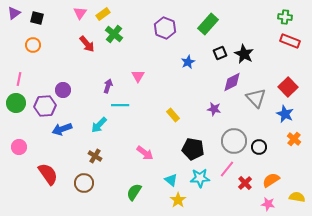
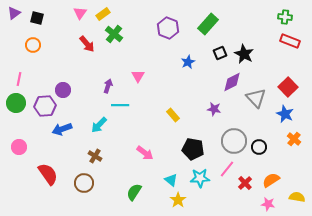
purple hexagon at (165, 28): moved 3 px right
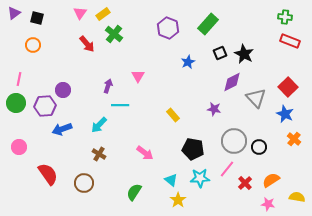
brown cross at (95, 156): moved 4 px right, 2 px up
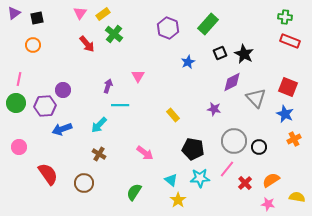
black square at (37, 18): rotated 24 degrees counterclockwise
red square at (288, 87): rotated 24 degrees counterclockwise
orange cross at (294, 139): rotated 24 degrees clockwise
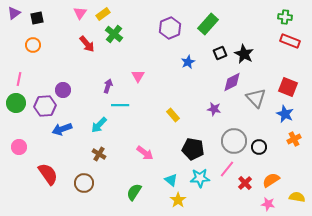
purple hexagon at (168, 28): moved 2 px right; rotated 15 degrees clockwise
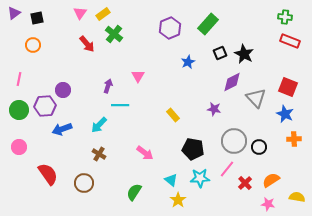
green circle at (16, 103): moved 3 px right, 7 px down
orange cross at (294, 139): rotated 24 degrees clockwise
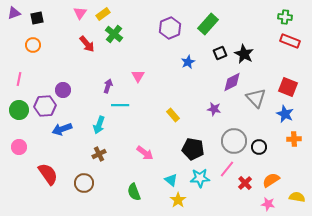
purple triangle at (14, 13): rotated 16 degrees clockwise
cyan arrow at (99, 125): rotated 24 degrees counterclockwise
brown cross at (99, 154): rotated 32 degrees clockwise
green semicircle at (134, 192): rotated 54 degrees counterclockwise
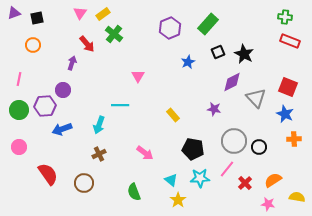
black square at (220, 53): moved 2 px left, 1 px up
purple arrow at (108, 86): moved 36 px left, 23 px up
orange semicircle at (271, 180): moved 2 px right
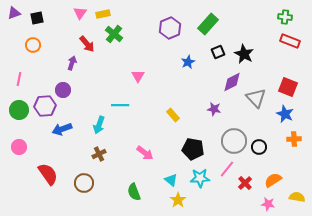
yellow rectangle at (103, 14): rotated 24 degrees clockwise
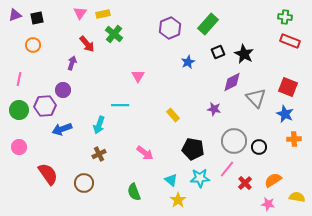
purple triangle at (14, 13): moved 1 px right, 2 px down
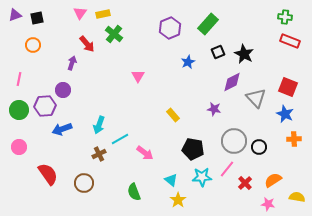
cyan line at (120, 105): moved 34 px down; rotated 30 degrees counterclockwise
cyan star at (200, 178): moved 2 px right, 1 px up
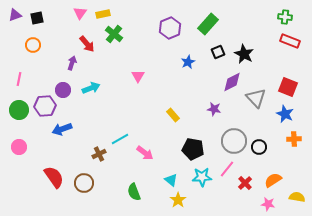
cyan arrow at (99, 125): moved 8 px left, 37 px up; rotated 132 degrees counterclockwise
red semicircle at (48, 174): moved 6 px right, 3 px down
